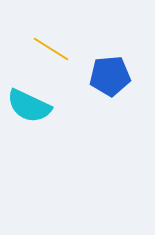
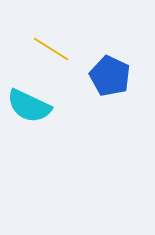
blue pentagon: rotated 30 degrees clockwise
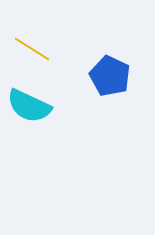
yellow line: moved 19 px left
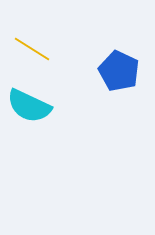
blue pentagon: moved 9 px right, 5 px up
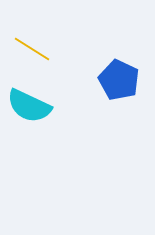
blue pentagon: moved 9 px down
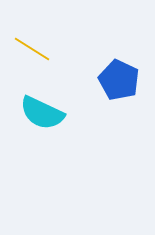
cyan semicircle: moved 13 px right, 7 px down
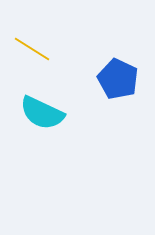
blue pentagon: moved 1 px left, 1 px up
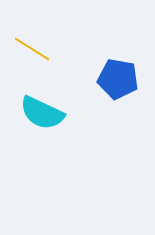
blue pentagon: rotated 15 degrees counterclockwise
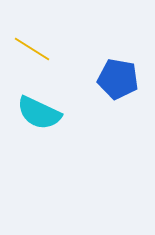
cyan semicircle: moved 3 px left
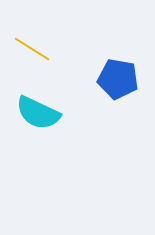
cyan semicircle: moved 1 px left
